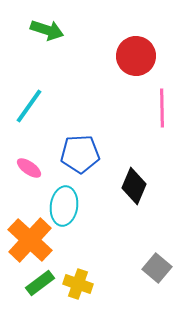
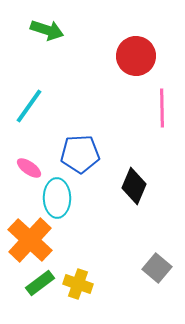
cyan ellipse: moved 7 px left, 8 px up; rotated 9 degrees counterclockwise
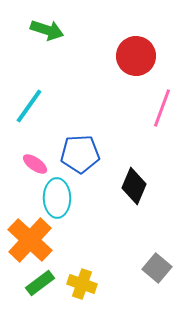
pink line: rotated 21 degrees clockwise
pink ellipse: moved 6 px right, 4 px up
yellow cross: moved 4 px right
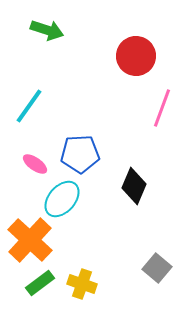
cyan ellipse: moved 5 px right, 1 px down; rotated 42 degrees clockwise
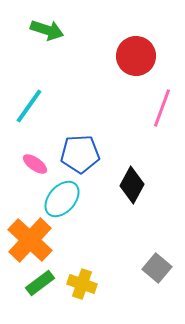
black diamond: moved 2 px left, 1 px up; rotated 6 degrees clockwise
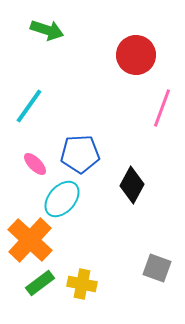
red circle: moved 1 px up
pink ellipse: rotated 10 degrees clockwise
gray square: rotated 20 degrees counterclockwise
yellow cross: rotated 8 degrees counterclockwise
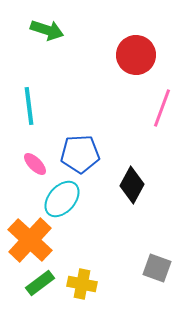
cyan line: rotated 42 degrees counterclockwise
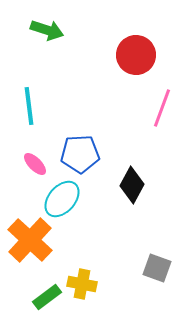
green rectangle: moved 7 px right, 14 px down
